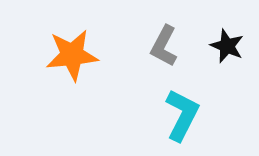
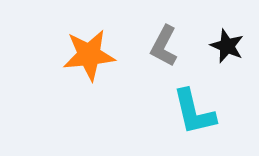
orange star: moved 17 px right
cyan L-shape: moved 12 px right, 3 px up; rotated 140 degrees clockwise
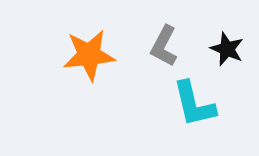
black star: moved 3 px down
cyan L-shape: moved 8 px up
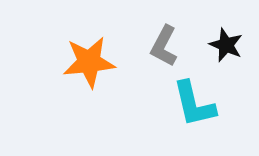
black star: moved 1 px left, 4 px up
orange star: moved 7 px down
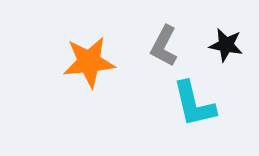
black star: rotated 12 degrees counterclockwise
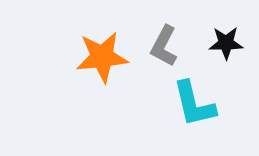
black star: moved 2 px up; rotated 12 degrees counterclockwise
orange star: moved 13 px right, 5 px up
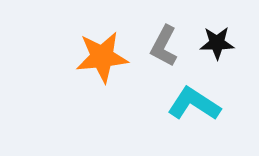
black star: moved 9 px left
cyan L-shape: rotated 136 degrees clockwise
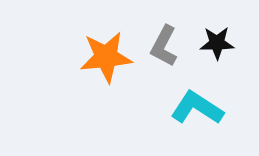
orange star: moved 4 px right
cyan L-shape: moved 3 px right, 4 px down
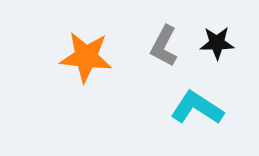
orange star: moved 20 px left; rotated 12 degrees clockwise
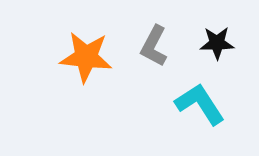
gray L-shape: moved 10 px left
cyan L-shape: moved 3 px right, 4 px up; rotated 24 degrees clockwise
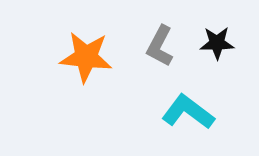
gray L-shape: moved 6 px right
cyan L-shape: moved 12 px left, 8 px down; rotated 20 degrees counterclockwise
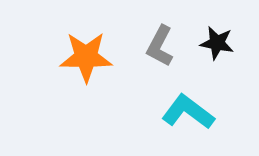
black star: rotated 12 degrees clockwise
orange star: rotated 6 degrees counterclockwise
